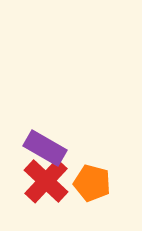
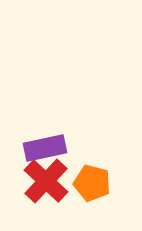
purple rectangle: rotated 42 degrees counterclockwise
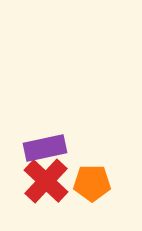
orange pentagon: rotated 15 degrees counterclockwise
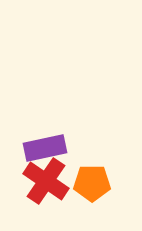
red cross: rotated 9 degrees counterclockwise
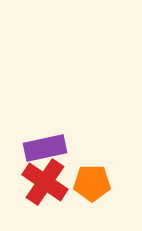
red cross: moved 1 px left, 1 px down
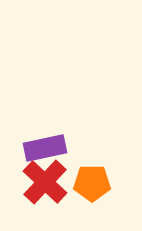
red cross: rotated 9 degrees clockwise
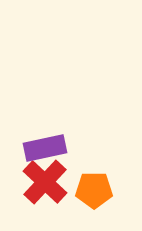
orange pentagon: moved 2 px right, 7 px down
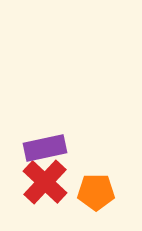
orange pentagon: moved 2 px right, 2 px down
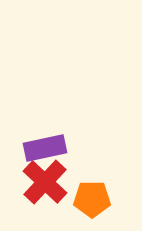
orange pentagon: moved 4 px left, 7 px down
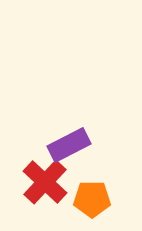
purple rectangle: moved 24 px right, 3 px up; rotated 15 degrees counterclockwise
